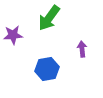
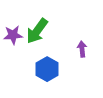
green arrow: moved 12 px left, 13 px down
blue hexagon: rotated 20 degrees counterclockwise
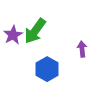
green arrow: moved 2 px left
purple star: rotated 24 degrees counterclockwise
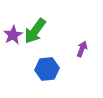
purple arrow: rotated 28 degrees clockwise
blue hexagon: rotated 25 degrees clockwise
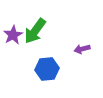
purple arrow: rotated 126 degrees counterclockwise
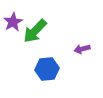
green arrow: rotated 8 degrees clockwise
purple star: moved 13 px up
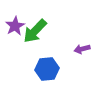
purple star: moved 2 px right, 4 px down
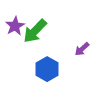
purple arrow: rotated 28 degrees counterclockwise
blue hexagon: rotated 25 degrees counterclockwise
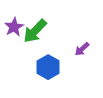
purple star: moved 1 px left, 1 px down
blue hexagon: moved 1 px right, 2 px up
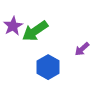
purple star: moved 1 px left, 1 px up
green arrow: rotated 12 degrees clockwise
